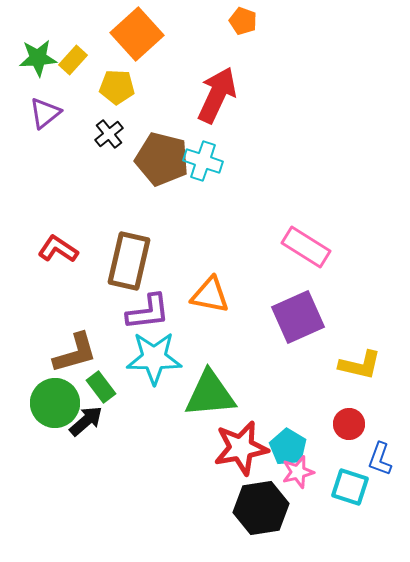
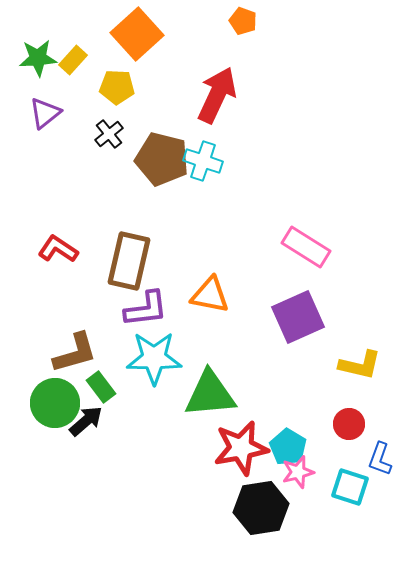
purple L-shape: moved 2 px left, 3 px up
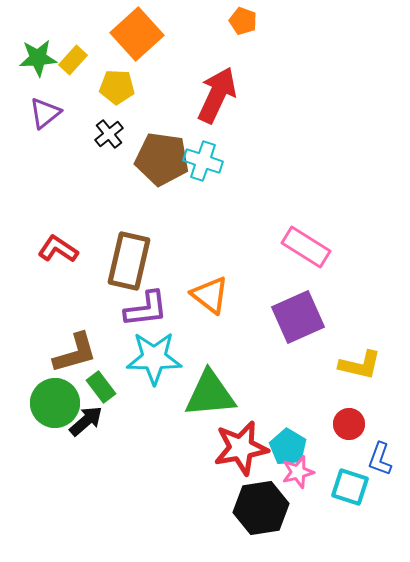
brown pentagon: rotated 6 degrees counterclockwise
orange triangle: rotated 27 degrees clockwise
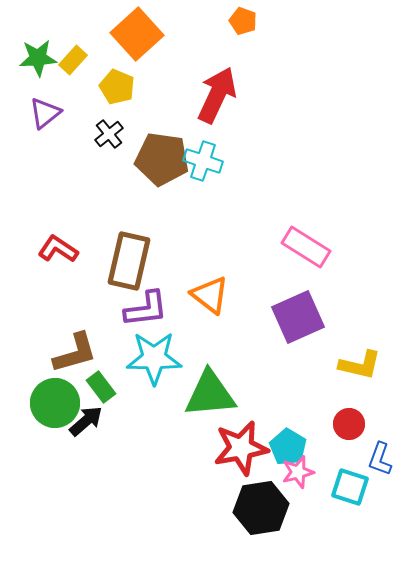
yellow pentagon: rotated 20 degrees clockwise
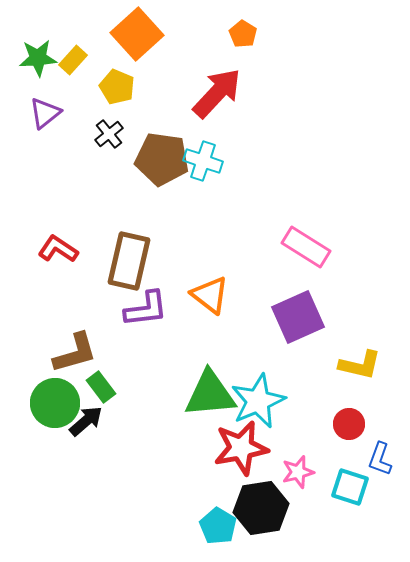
orange pentagon: moved 13 px down; rotated 12 degrees clockwise
red arrow: moved 2 px up; rotated 18 degrees clockwise
cyan star: moved 104 px right, 43 px down; rotated 24 degrees counterclockwise
cyan pentagon: moved 70 px left, 79 px down
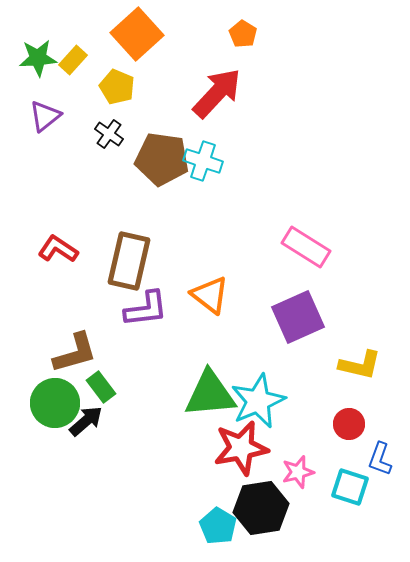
purple triangle: moved 3 px down
black cross: rotated 16 degrees counterclockwise
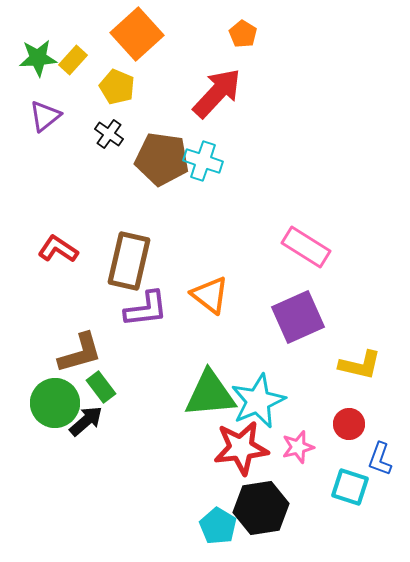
brown L-shape: moved 5 px right
red star: rotated 4 degrees clockwise
pink star: moved 25 px up
